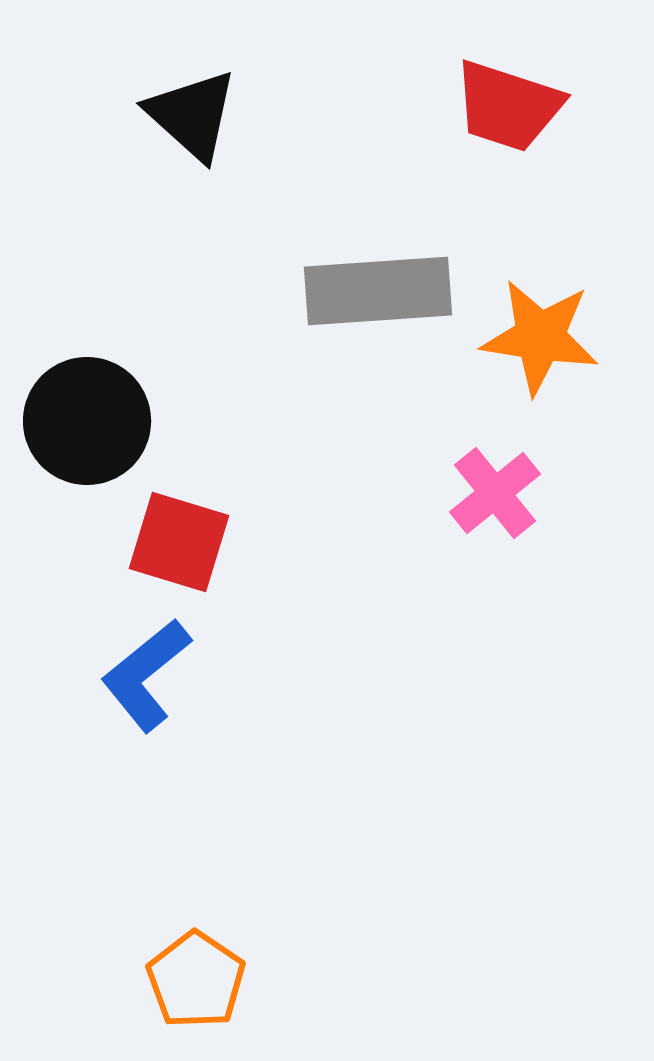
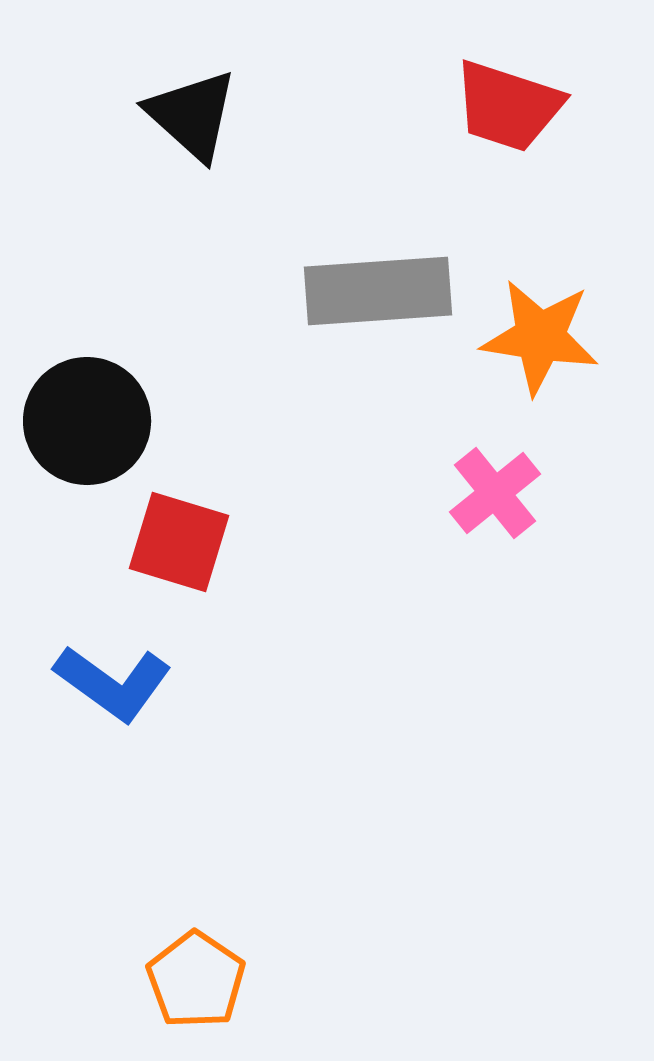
blue L-shape: moved 33 px left, 8 px down; rotated 105 degrees counterclockwise
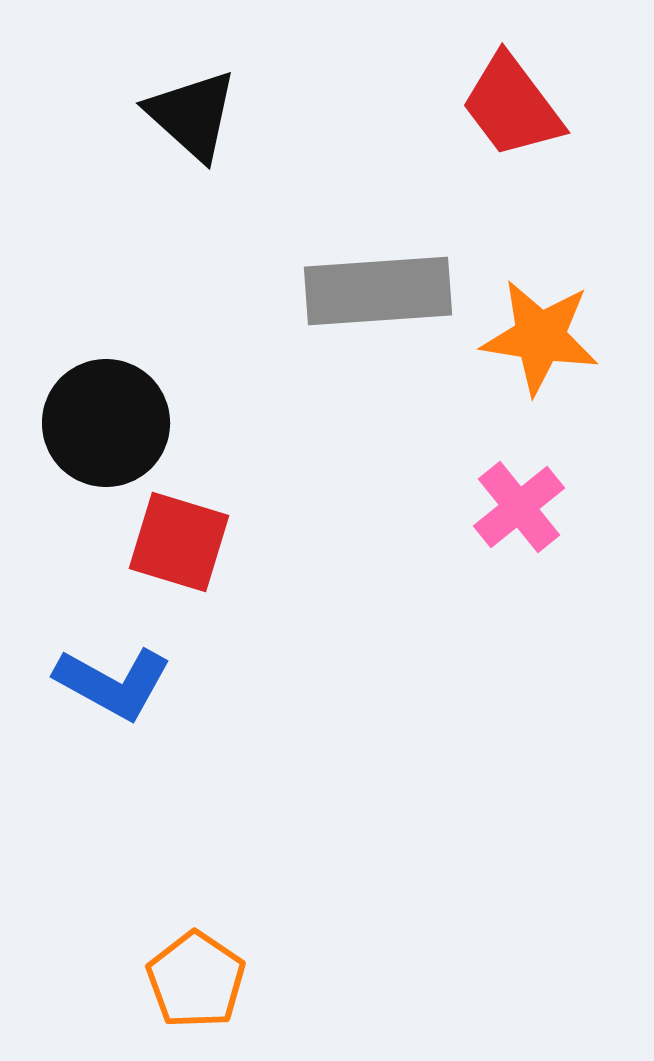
red trapezoid: moved 4 px right; rotated 35 degrees clockwise
black circle: moved 19 px right, 2 px down
pink cross: moved 24 px right, 14 px down
blue L-shape: rotated 7 degrees counterclockwise
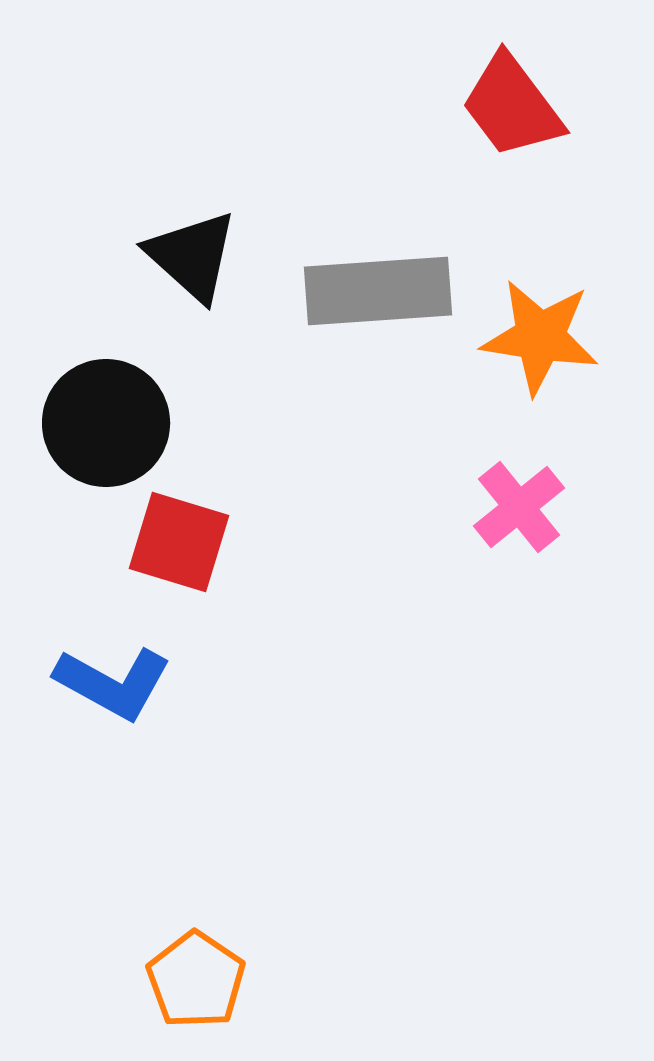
black triangle: moved 141 px down
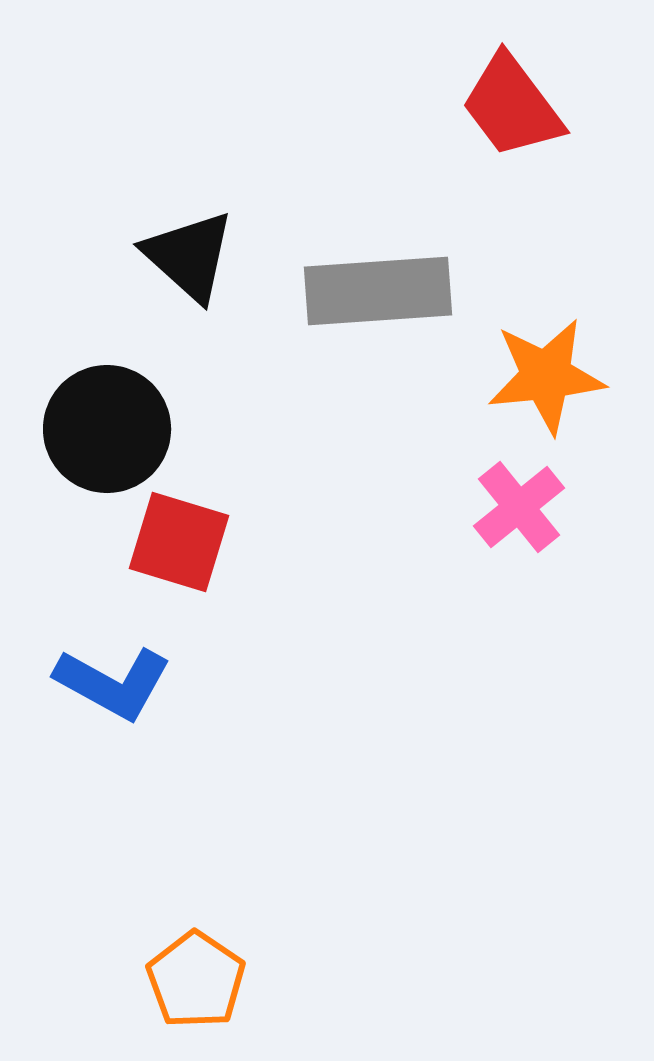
black triangle: moved 3 px left
orange star: moved 6 px right, 39 px down; rotated 15 degrees counterclockwise
black circle: moved 1 px right, 6 px down
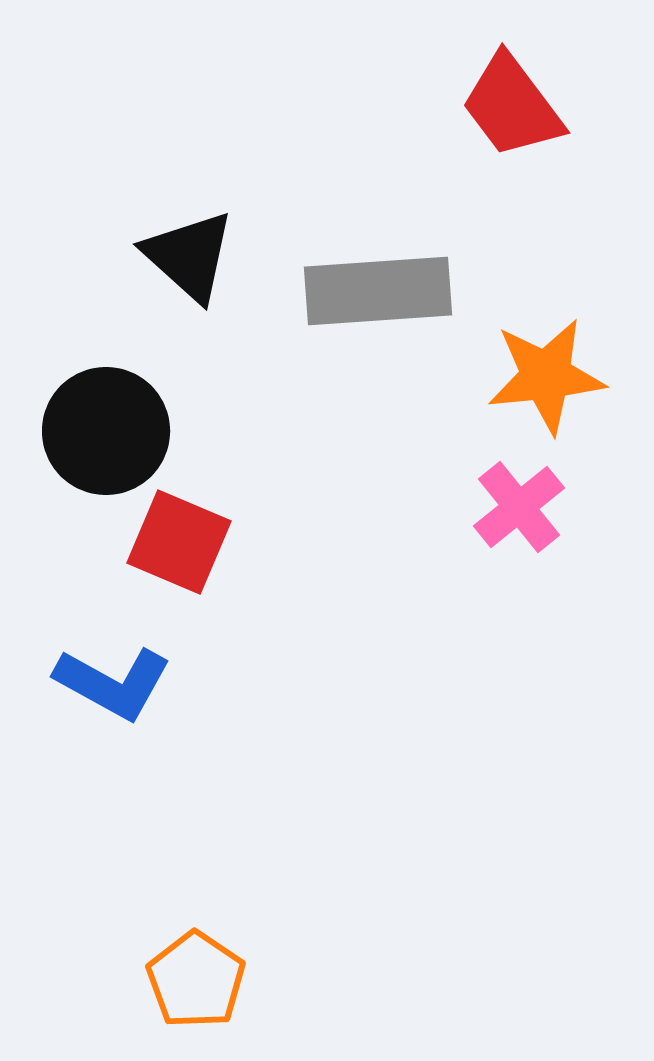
black circle: moved 1 px left, 2 px down
red square: rotated 6 degrees clockwise
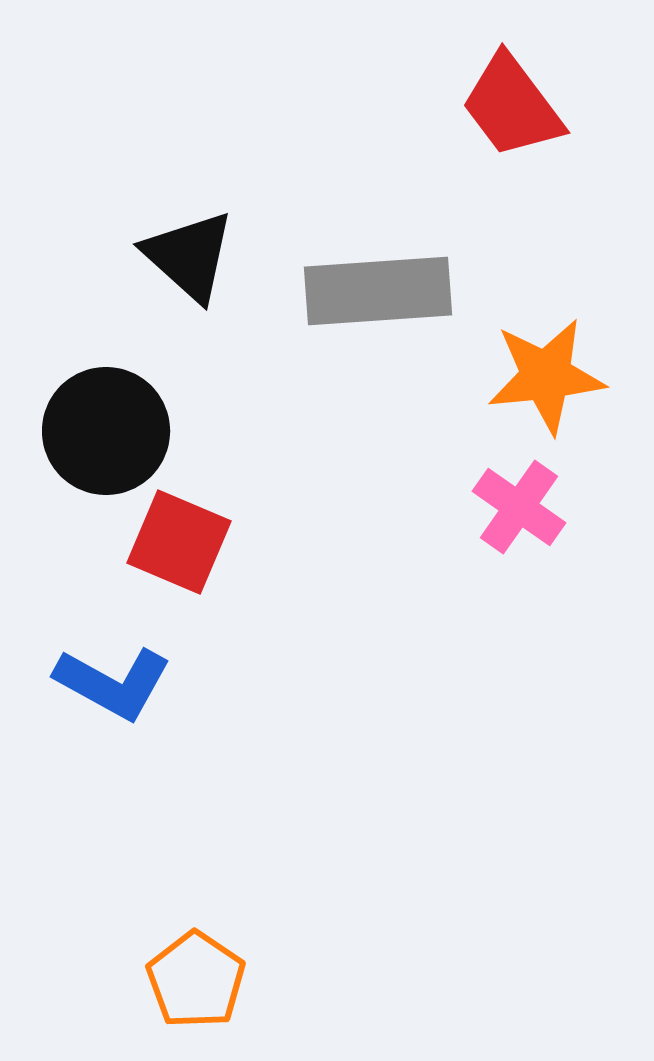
pink cross: rotated 16 degrees counterclockwise
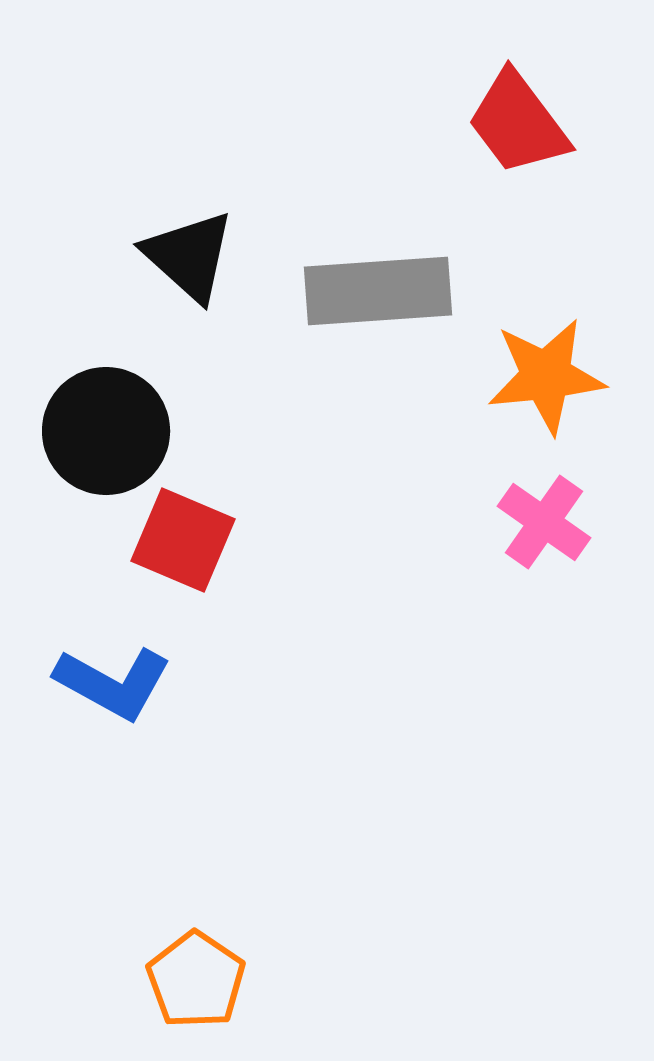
red trapezoid: moved 6 px right, 17 px down
pink cross: moved 25 px right, 15 px down
red square: moved 4 px right, 2 px up
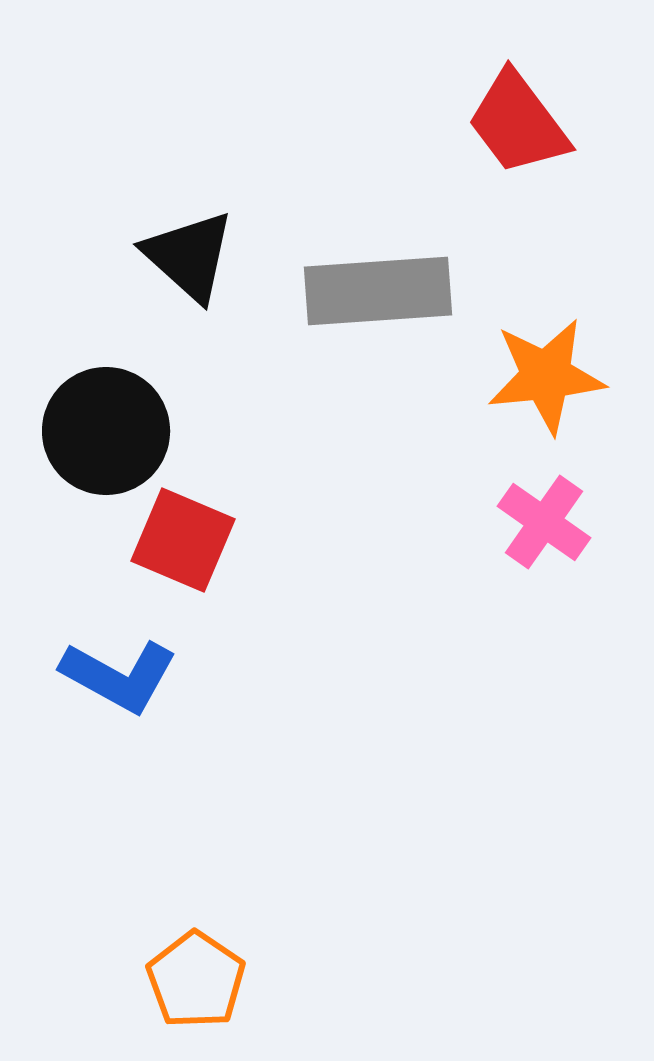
blue L-shape: moved 6 px right, 7 px up
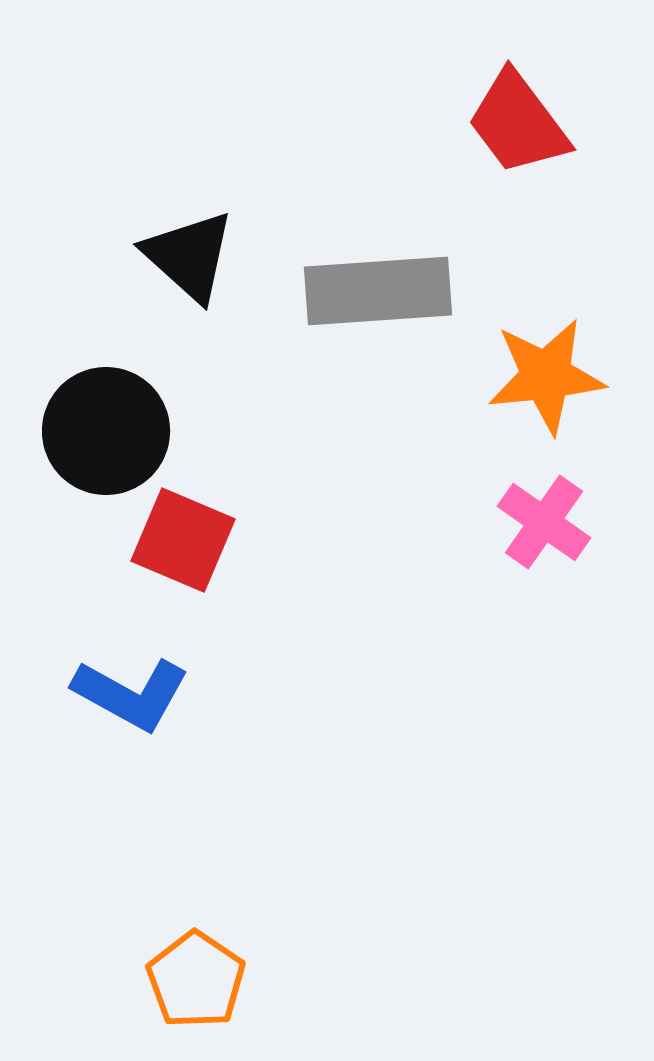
blue L-shape: moved 12 px right, 18 px down
